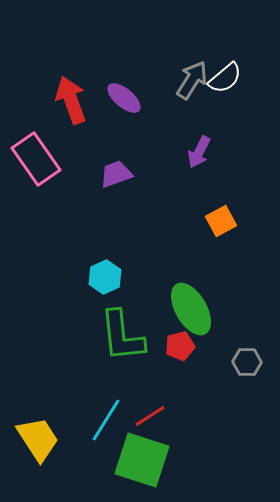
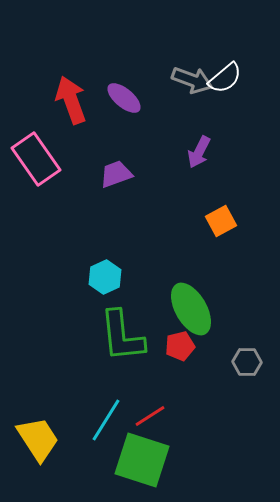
gray arrow: rotated 78 degrees clockwise
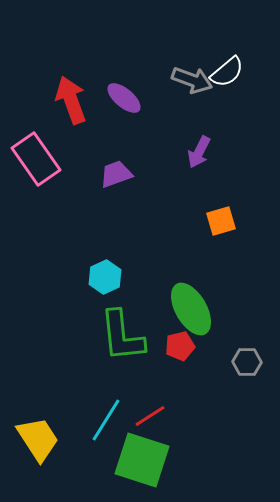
white semicircle: moved 2 px right, 6 px up
orange square: rotated 12 degrees clockwise
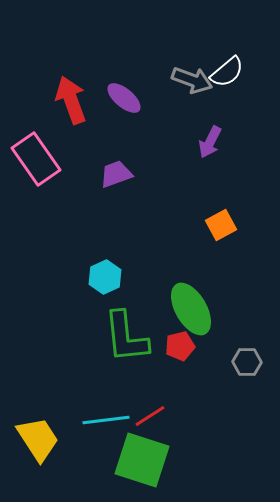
purple arrow: moved 11 px right, 10 px up
orange square: moved 4 px down; rotated 12 degrees counterclockwise
green L-shape: moved 4 px right, 1 px down
cyan line: rotated 51 degrees clockwise
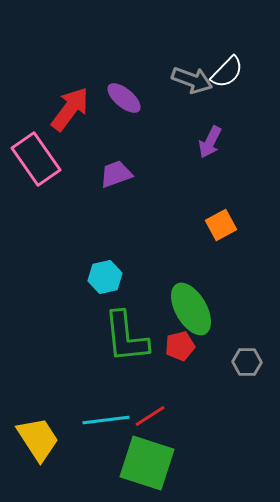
white semicircle: rotated 6 degrees counterclockwise
red arrow: moved 1 px left, 9 px down; rotated 57 degrees clockwise
cyan hexagon: rotated 12 degrees clockwise
green square: moved 5 px right, 3 px down
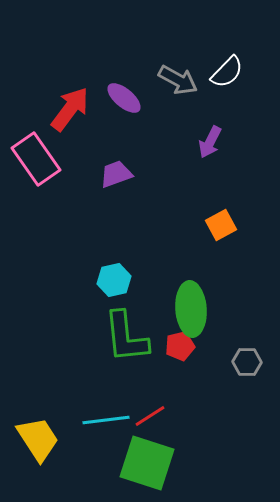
gray arrow: moved 14 px left; rotated 9 degrees clockwise
cyan hexagon: moved 9 px right, 3 px down
green ellipse: rotated 26 degrees clockwise
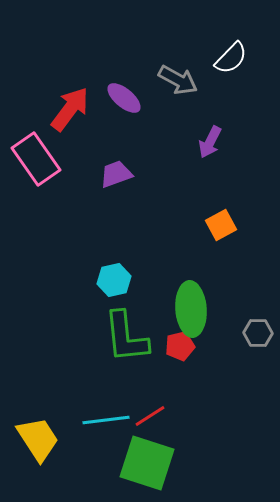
white semicircle: moved 4 px right, 14 px up
gray hexagon: moved 11 px right, 29 px up
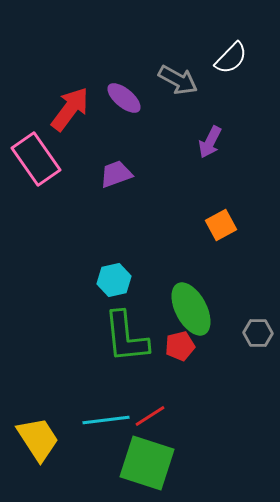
green ellipse: rotated 24 degrees counterclockwise
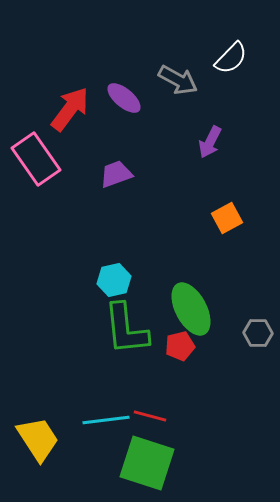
orange square: moved 6 px right, 7 px up
green L-shape: moved 8 px up
red line: rotated 48 degrees clockwise
